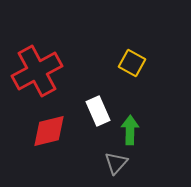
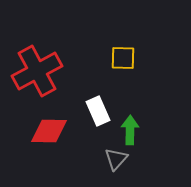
yellow square: moved 9 px left, 5 px up; rotated 28 degrees counterclockwise
red diamond: rotated 15 degrees clockwise
gray triangle: moved 4 px up
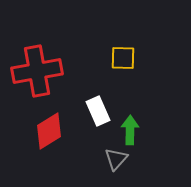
red cross: rotated 18 degrees clockwise
red diamond: rotated 33 degrees counterclockwise
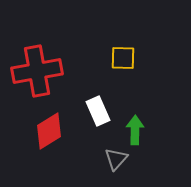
green arrow: moved 5 px right
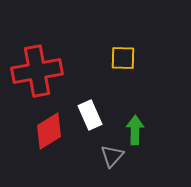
white rectangle: moved 8 px left, 4 px down
gray triangle: moved 4 px left, 3 px up
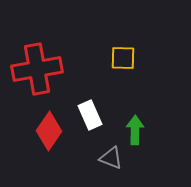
red cross: moved 2 px up
red diamond: rotated 24 degrees counterclockwise
gray triangle: moved 1 px left, 2 px down; rotated 50 degrees counterclockwise
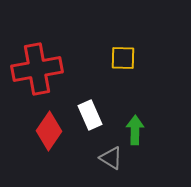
gray triangle: rotated 10 degrees clockwise
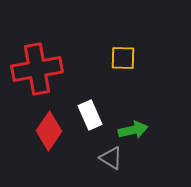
green arrow: moved 2 px left; rotated 76 degrees clockwise
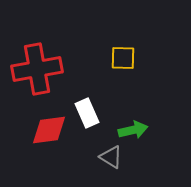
white rectangle: moved 3 px left, 2 px up
red diamond: moved 1 px up; rotated 48 degrees clockwise
gray triangle: moved 1 px up
